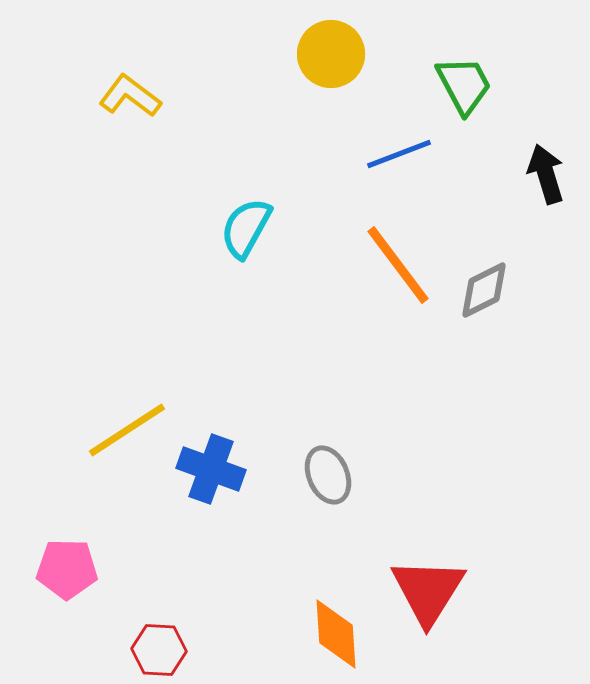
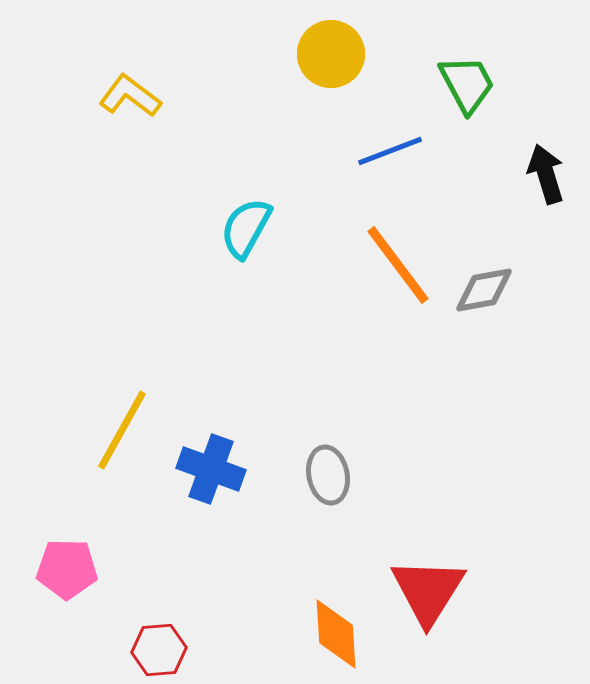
green trapezoid: moved 3 px right, 1 px up
blue line: moved 9 px left, 3 px up
gray diamond: rotated 16 degrees clockwise
yellow line: moved 5 px left; rotated 28 degrees counterclockwise
gray ellipse: rotated 12 degrees clockwise
red hexagon: rotated 8 degrees counterclockwise
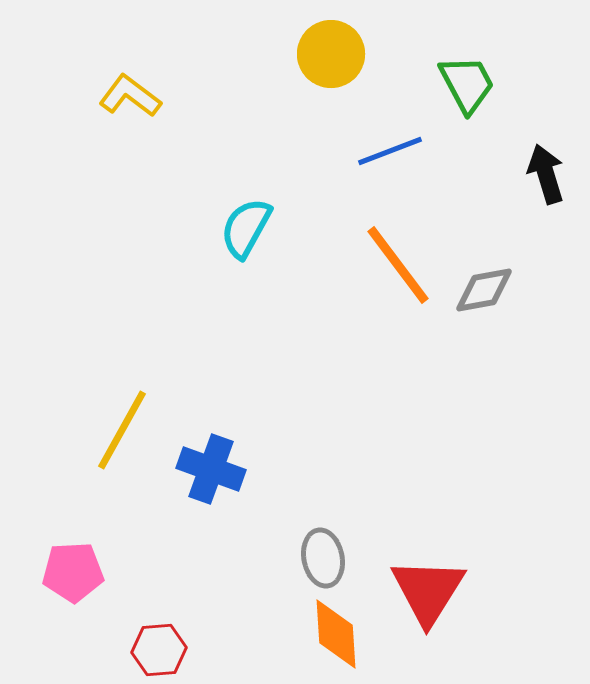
gray ellipse: moved 5 px left, 83 px down
pink pentagon: moved 6 px right, 3 px down; rotated 4 degrees counterclockwise
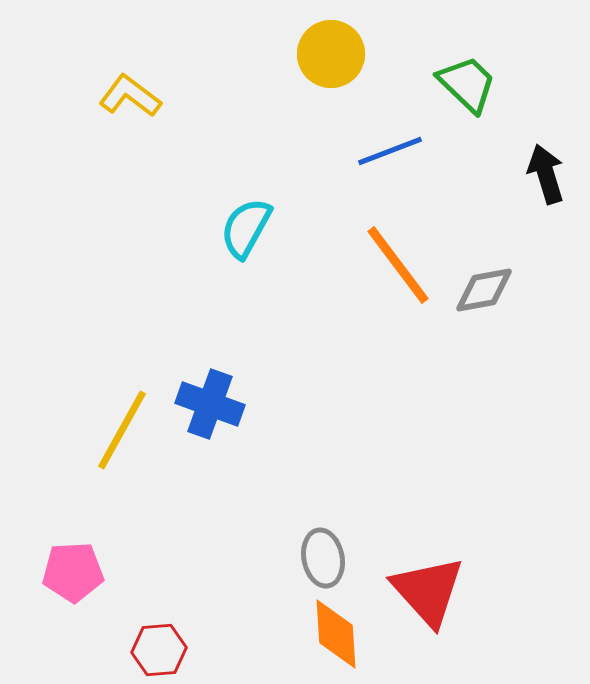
green trapezoid: rotated 18 degrees counterclockwise
blue cross: moved 1 px left, 65 px up
red triangle: rotated 14 degrees counterclockwise
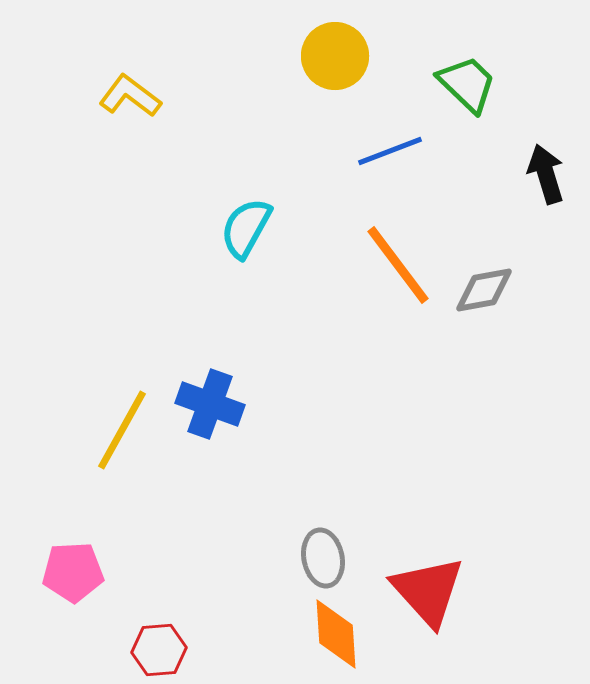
yellow circle: moved 4 px right, 2 px down
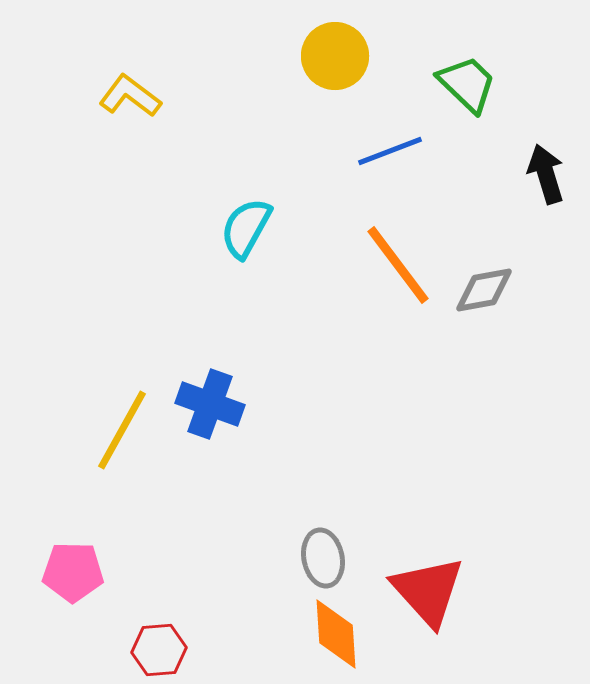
pink pentagon: rotated 4 degrees clockwise
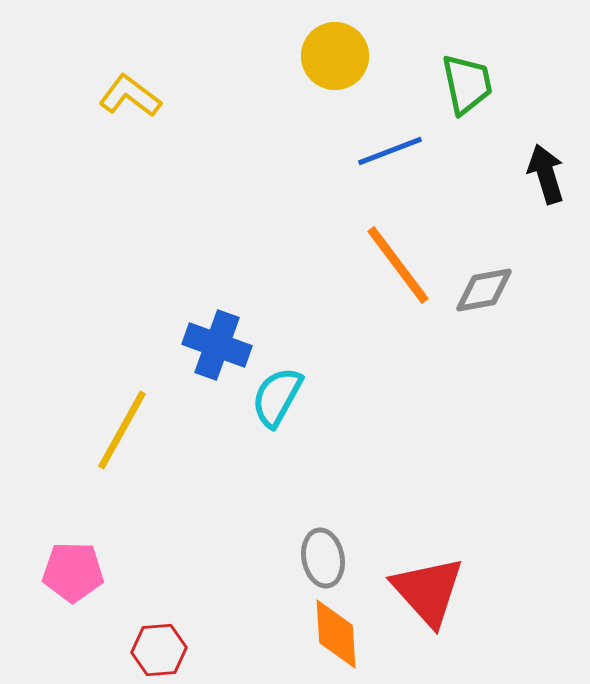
green trapezoid: rotated 34 degrees clockwise
cyan semicircle: moved 31 px right, 169 px down
blue cross: moved 7 px right, 59 px up
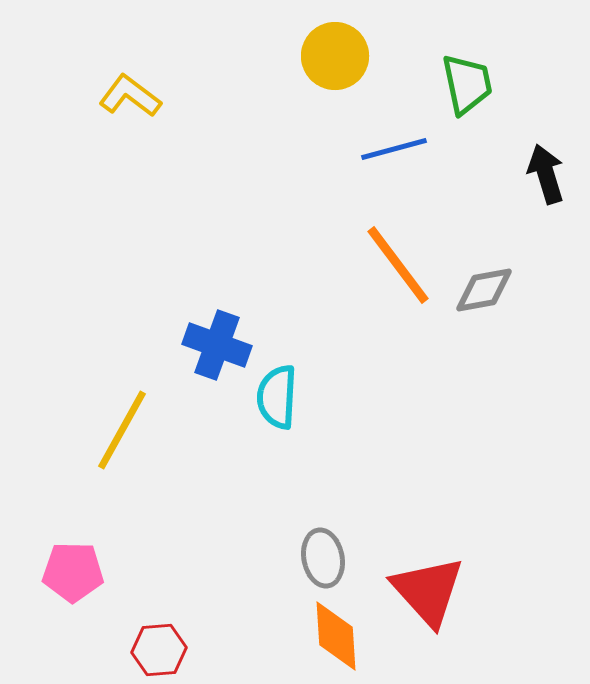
blue line: moved 4 px right, 2 px up; rotated 6 degrees clockwise
cyan semicircle: rotated 26 degrees counterclockwise
orange diamond: moved 2 px down
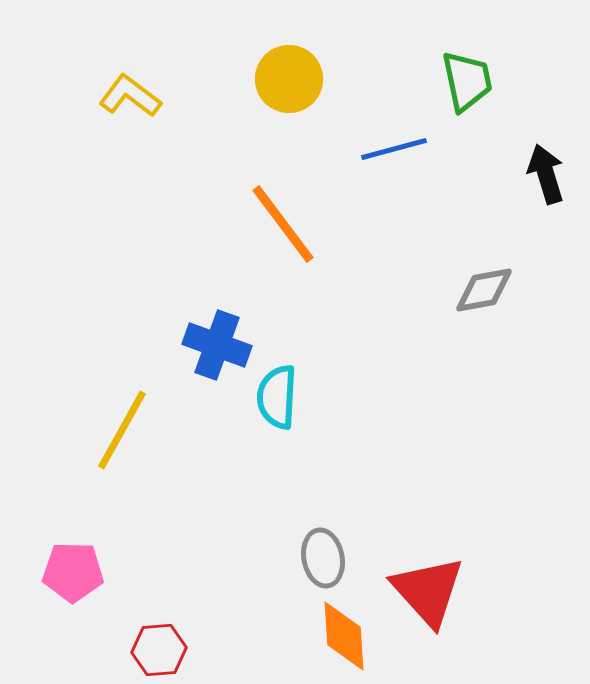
yellow circle: moved 46 px left, 23 px down
green trapezoid: moved 3 px up
orange line: moved 115 px left, 41 px up
orange diamond: moved 8 px right
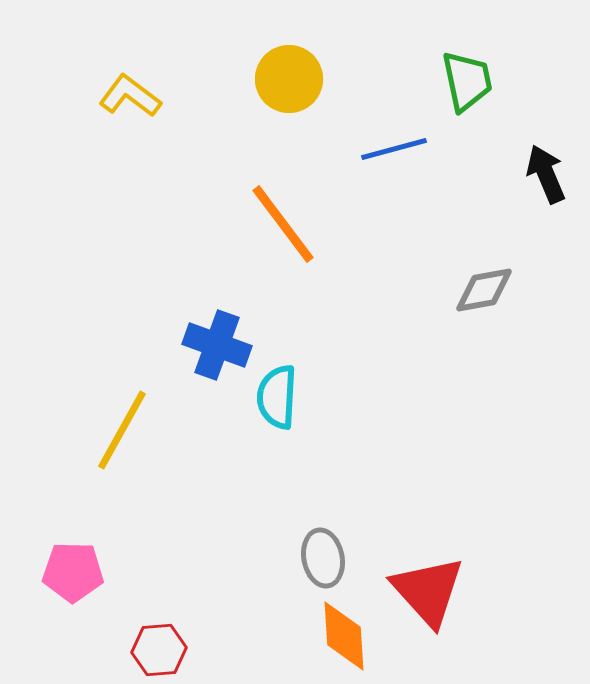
black arrow: rotated 6 degrees counterclockwise
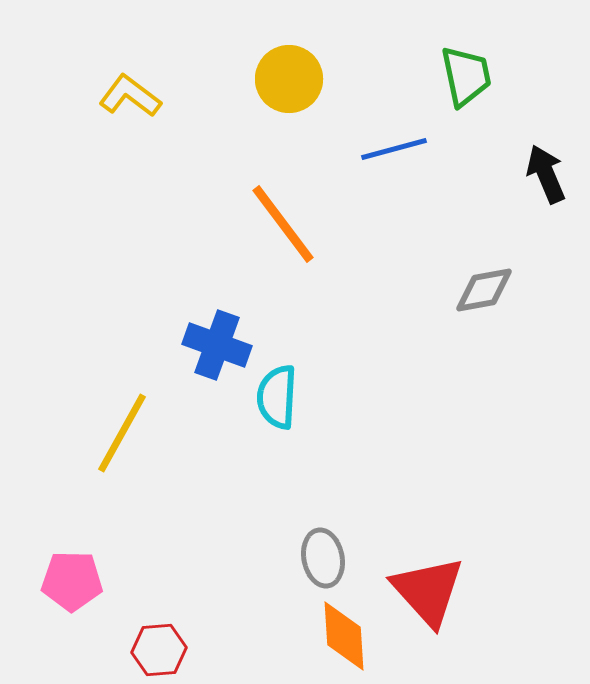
green trapezoid: moved 1 px left, 5 px up
yellow line: moved 3 px down
pink pentagon: moved 1 px left, 9 px down
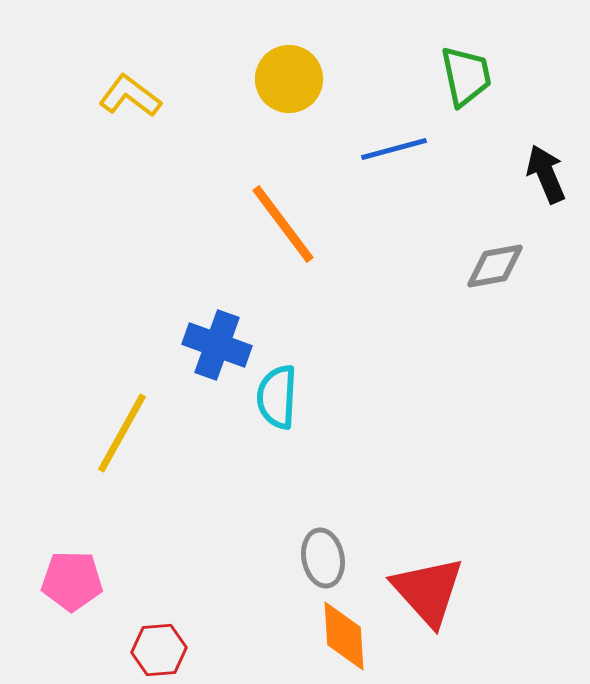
gray diamond: moved 11 px right, 24 px up
